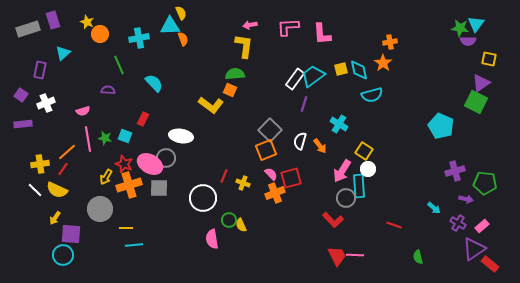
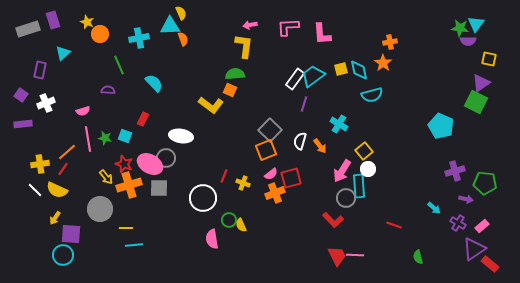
yellow square at (364, 151): rotated 18 degrees clockwise
pink semicircle at (271, 174): rotated 96 degrees clockwise
yellow arrow at (106, 177): rotated 70 degrees counterclockwise
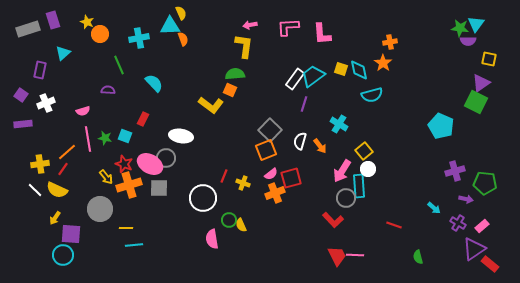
yellow square at (341, 69): rotated 32 degrees clockwise
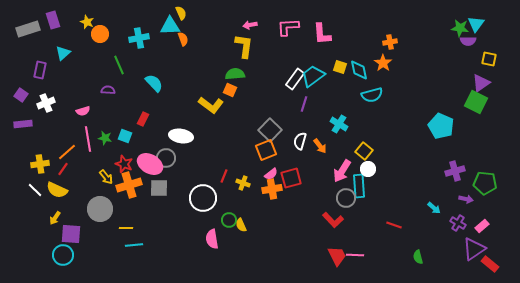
yellow square at (341, 69): moved 1 px left, 2 px up
yellow square at (364, 151): rotated 12 degrees counterclockwise
orange cross at (275, 193): moved 3 px left, 4 px up; rotated 12 degrees clockwise
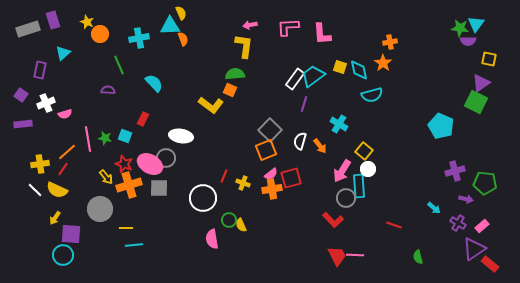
pink semicircle at (83, 111): moved 18 px left, 3 px down
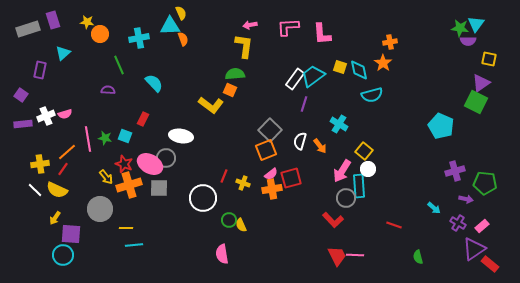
yellow star at (87, 22): rotated 16 degrees counterclockwise
white cross at (46, 103): moved 13 px down
pink semicircle at (212, 239): moved 10 px right, 15 px down
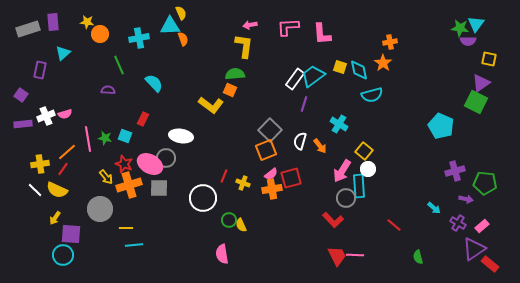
purple rectangle at (53, 20): moved 2 px down; rotated 12 degrees clockwise
red line at (394, 225): rotated 21 degrees clockwise
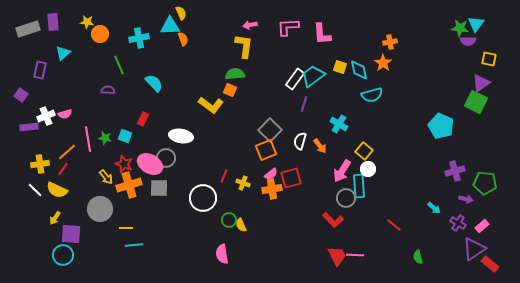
purple rectangle at (23, 124): moved 6 px right, 3 px down
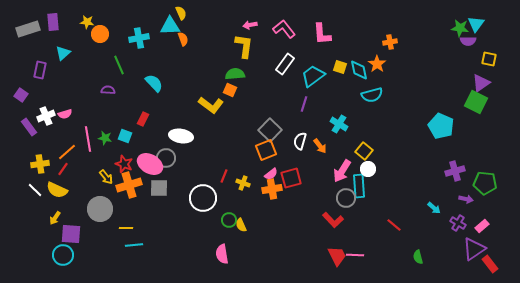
pink L-shape at (288, 27): moved 4 px left, 2 px down; rotated 55 degrees clockwise
orange star at (383, 63): moved 6 px left, 1 px down
white rectangle at (295, 79): moved 10 px left, 15 px up
purple rectangle at (29, 127): rotated 60 degrees clockwise
red rectangle at (490, 264): rotated 12 degrees clockwise
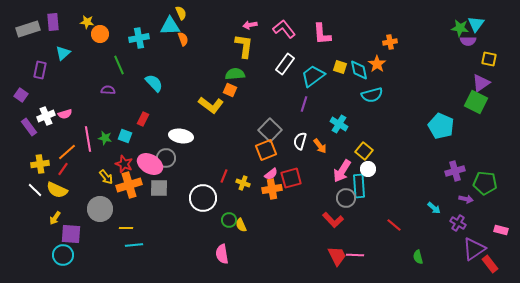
pink rectangle at (482, 226): moved 19 px right, 4 px down; rotated 56 degrees clockwise
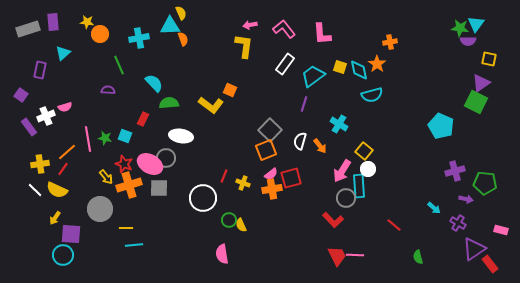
green semicircle at (235, 74): moved 66 px left, 29 px down
pink semicircle at (65, 114): moved 7 px up
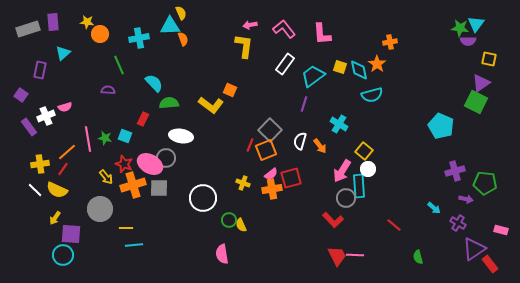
red line at (224, 176): moved 26 px right, 31 px up
orange cross at (129, 185): moved 4 px right
